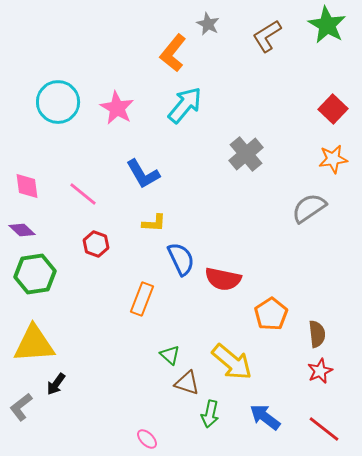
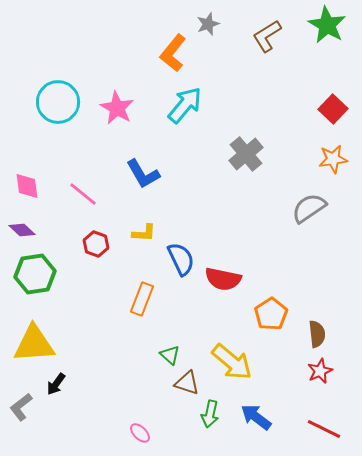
gray star: rotated 25 degrees clockwise
yellow L-shape: moved 10 px left, 10 px down
blue arrow: moved 9 px left
red line: rotated 12 degrees counterclockwise
pink ellipse: moved 7 px left, 6 px up
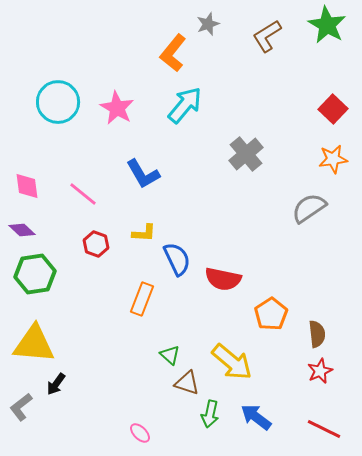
blue semicircle: moved 4 px left
yellow triangle: rotated 9 degrees clockwise
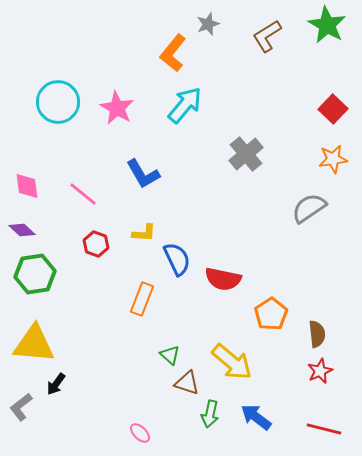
red line: rotated 12 degrees counterclockwise
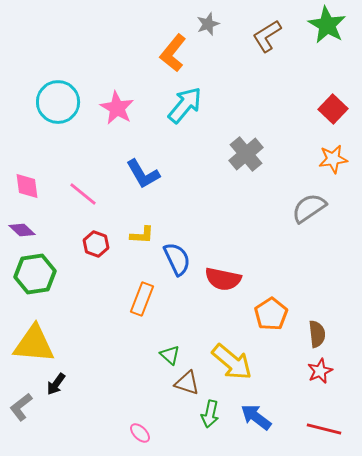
yellow L-shape: moved 2 px left, 2 px down
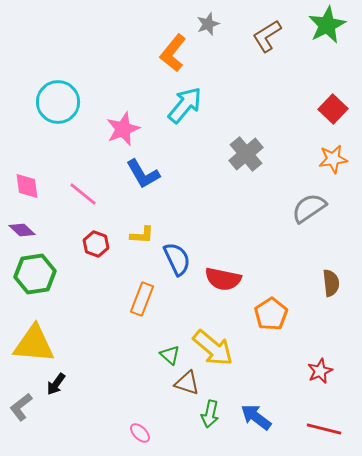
green star: rotated 15 degrees clockwise
pink star: moved 6 px right, 21 px down; rotated 20 degrees clockwise
brown semicircle: moved 14 px right, 51 px up
yellow arrow: moved 19 px left, 14 px up
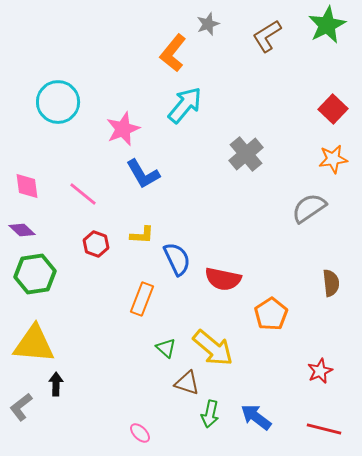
green triangle: moved 4 px left, 7 px up
black arrow: rotated 145 degrees clockwise
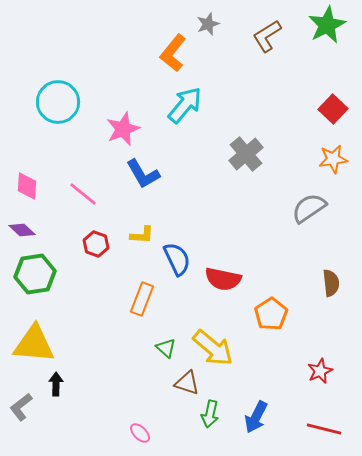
pink diamond: rotated 12 degrees clockwise
blue arrow: rotated 100 degrees counterclockwise
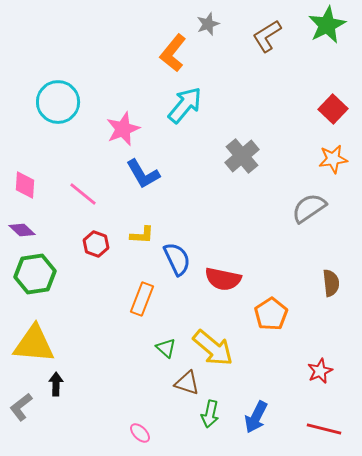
gray cross: moved 4 px left, 2 px down
pink diamond: moved 2 px left, 1 px up
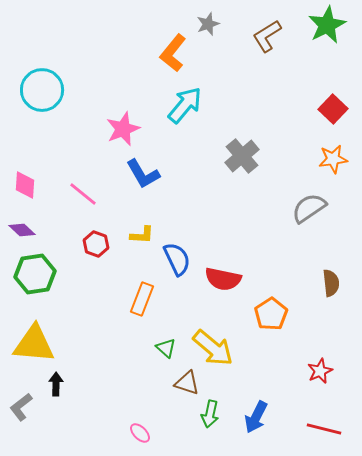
cyan circle: moved 16 px left, 12 px up
